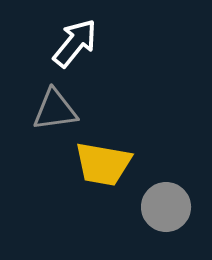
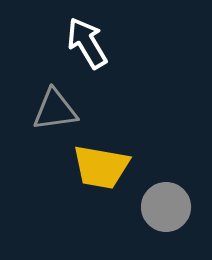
white arrow: moved 12 px right; rotated 70 degrees counterclockwise
yellow trapezoid: moved 2 px left, 3 px down
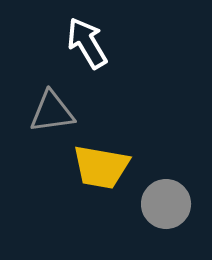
gray triangle: moved 3 px left, 2 px down
gray circle: moved 3 px up
